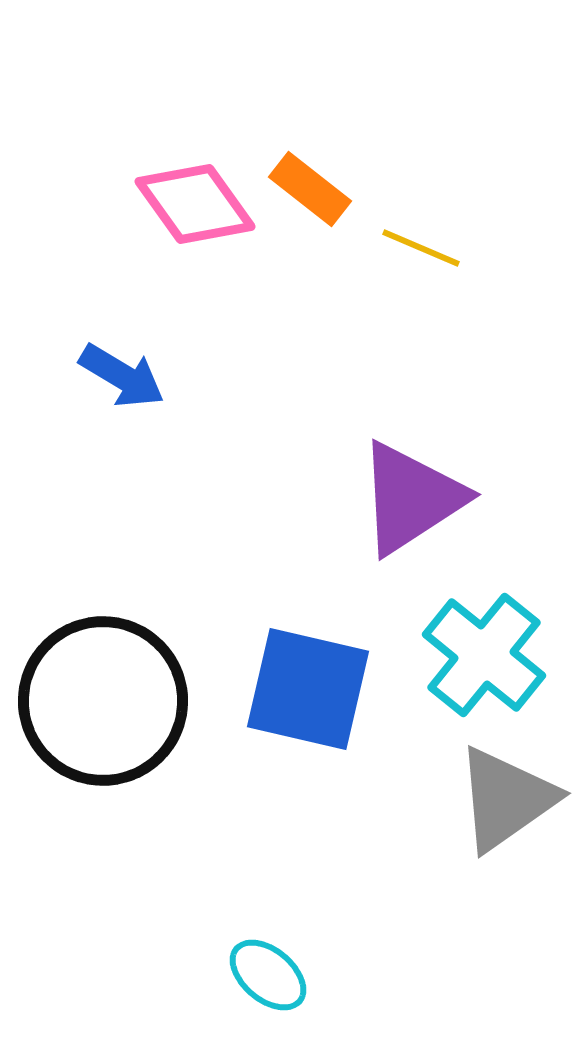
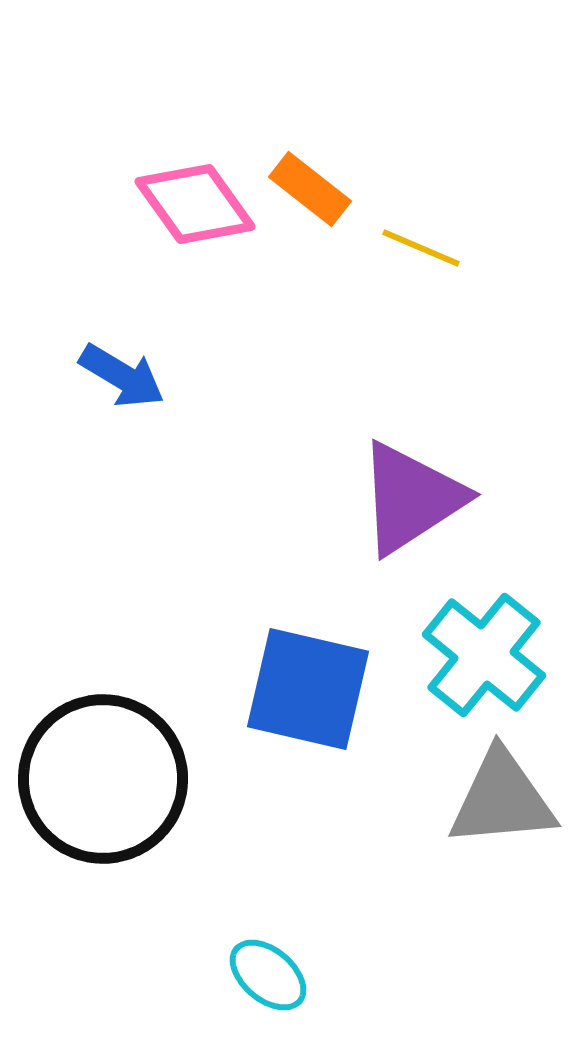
black circle: moved 78 px down
gray triangle: moved 4 px left; rotated 30 degrees clockwise
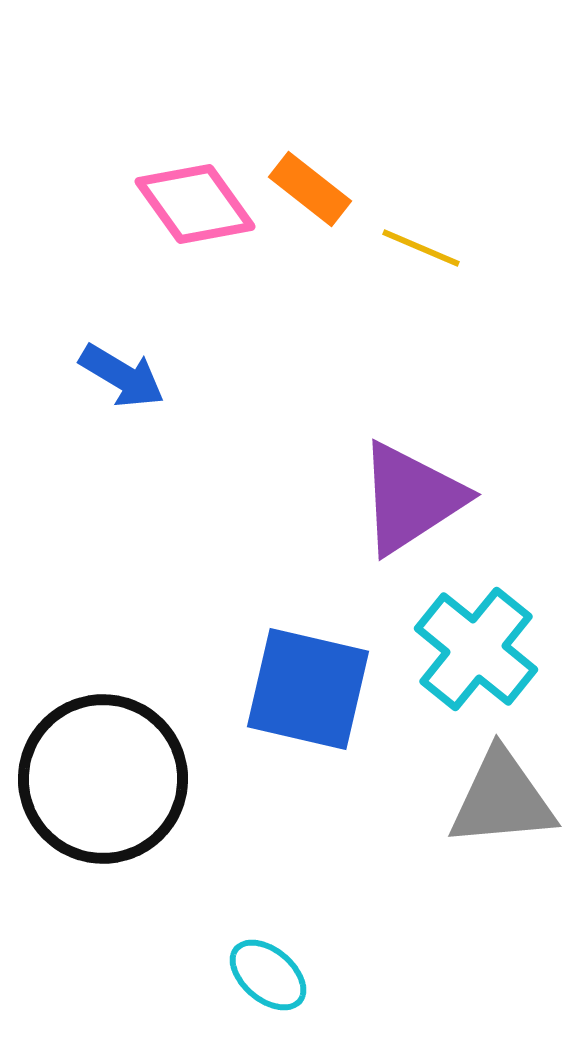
cyan cross: moved 8 px left, 6 px up
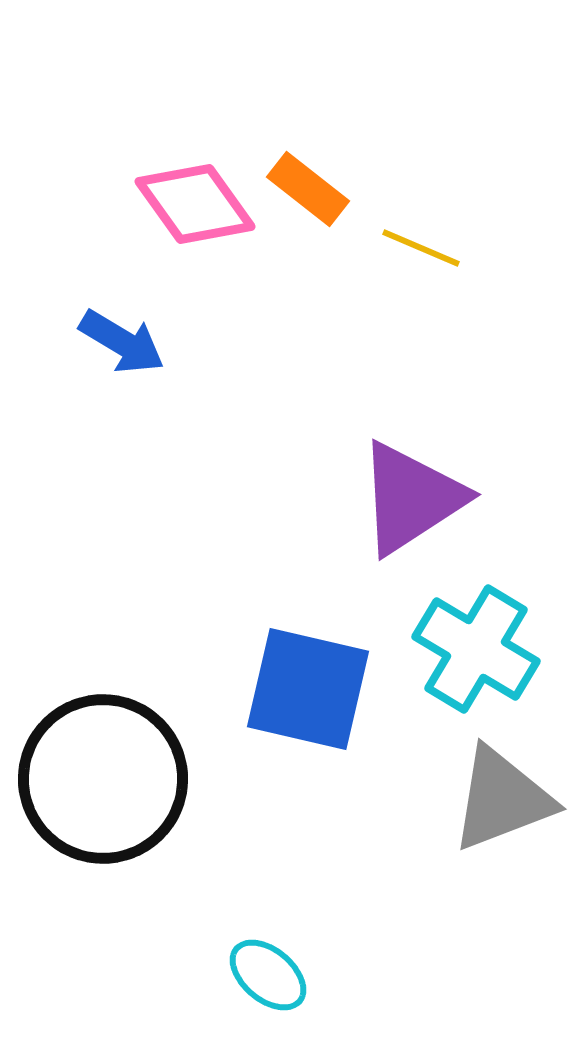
orange rectangle: moved 2 px left
blue arrow: moved 34 px up
cyan cross: rotated 8 degrees counterclockwise
gray triangle: rotated 16 degrees counterclockwise
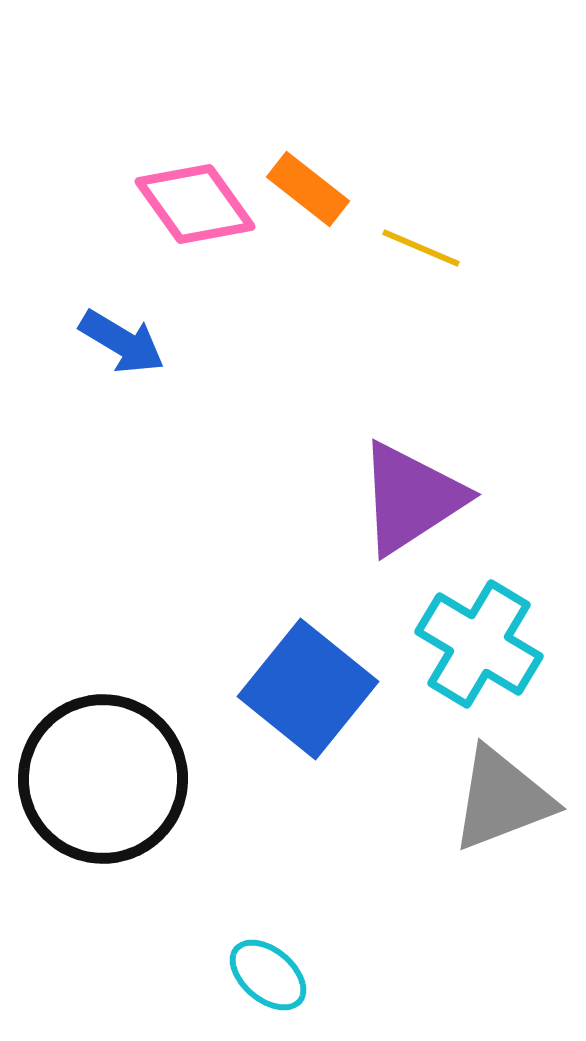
cyan cross: moved 3 px right, 5 px up
blue square: rotated 26 degrees clockwise
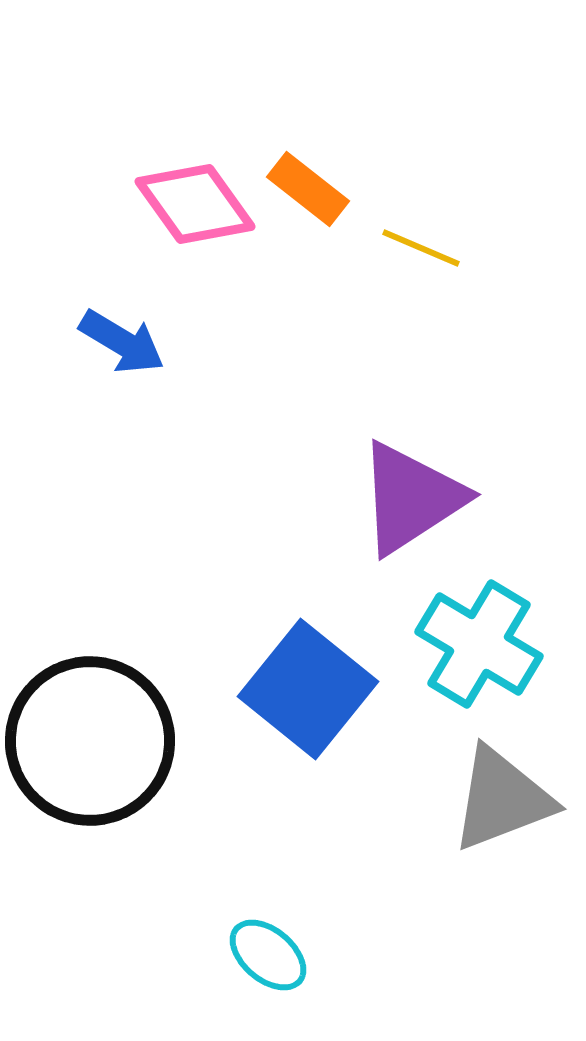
black circle: moved 13 px left, 38 px up
cyan ellipse: moved 20 px up
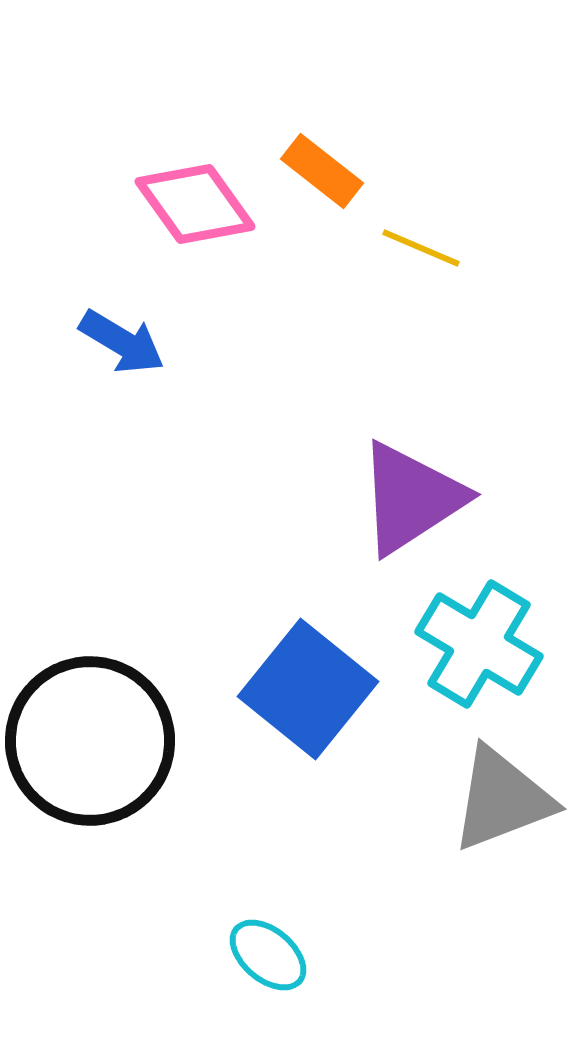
orange rectangle: moved 14 px right, 18 px up
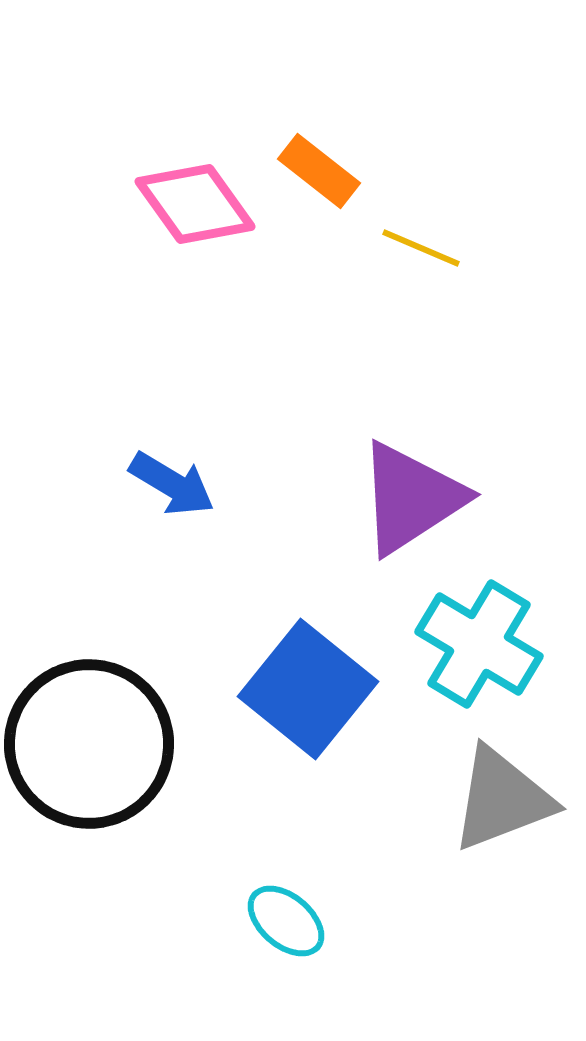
orange rectangle: moved 3 px left
blue arrow: moved 50 px right, 142 px down
black circle: moved 1 px left, 3 px down
cyan ellipse: moved 18 px right, 34 px up
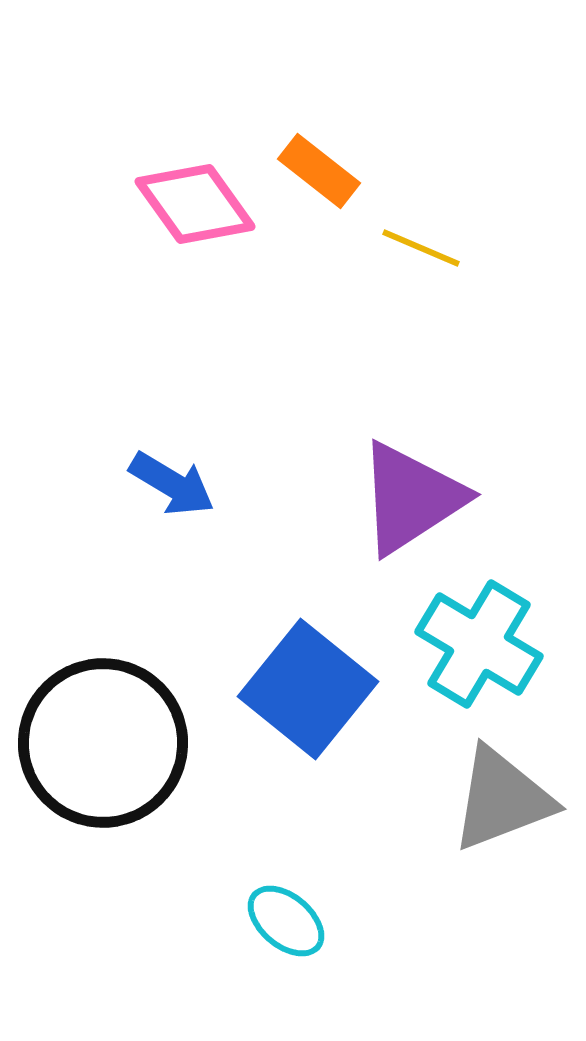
black circle: moved 14 px right, 1 px up
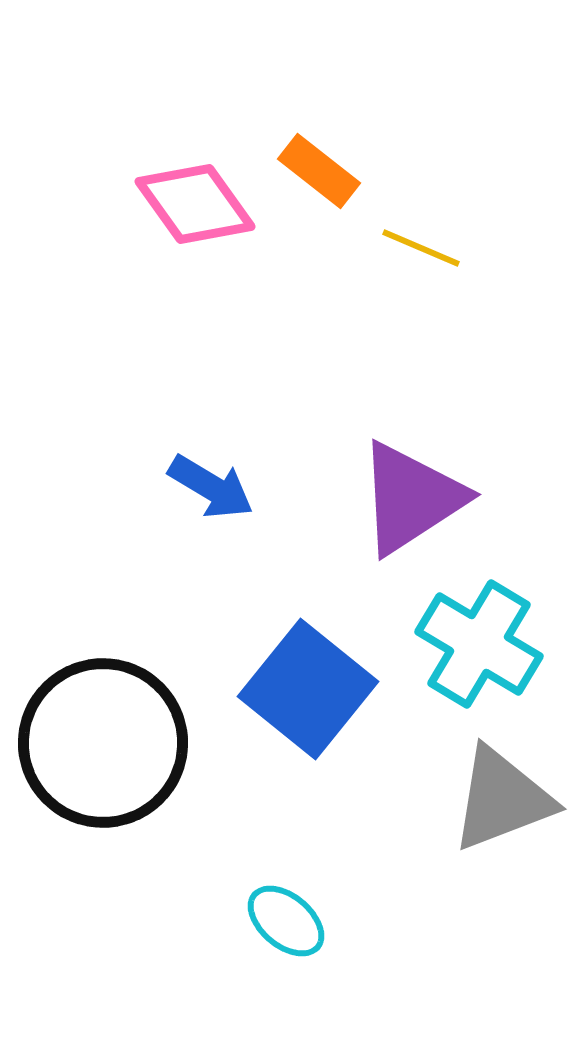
blue arrow: moved 39 px right, 3 px down
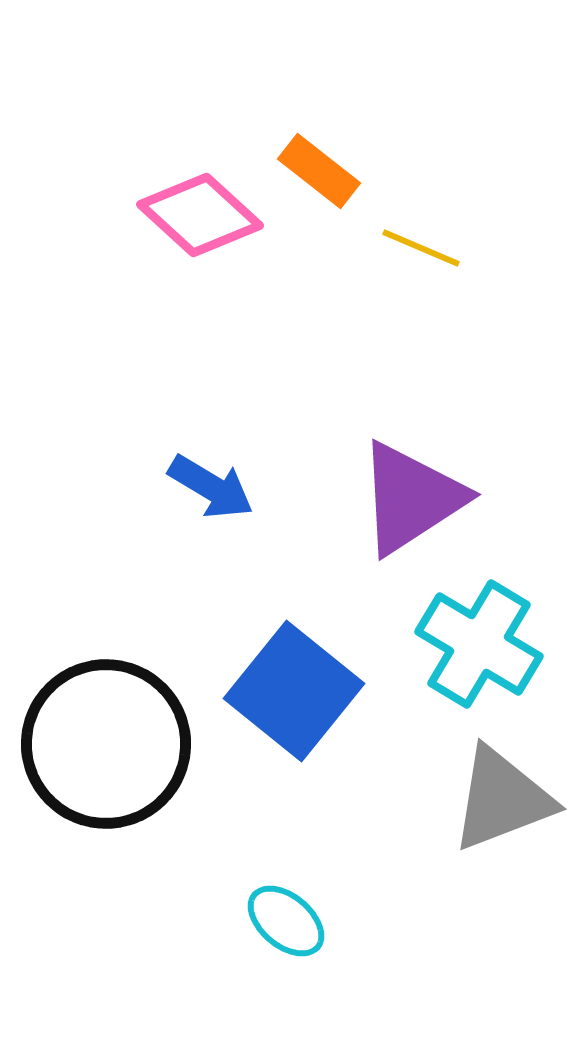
pink diamond: moved 5 px right, 11 px down; rotated 12 degrees counterclockwise
blue square: moved 14 px left, 2 px down
black circle: moved 3 px right, 1 px down
